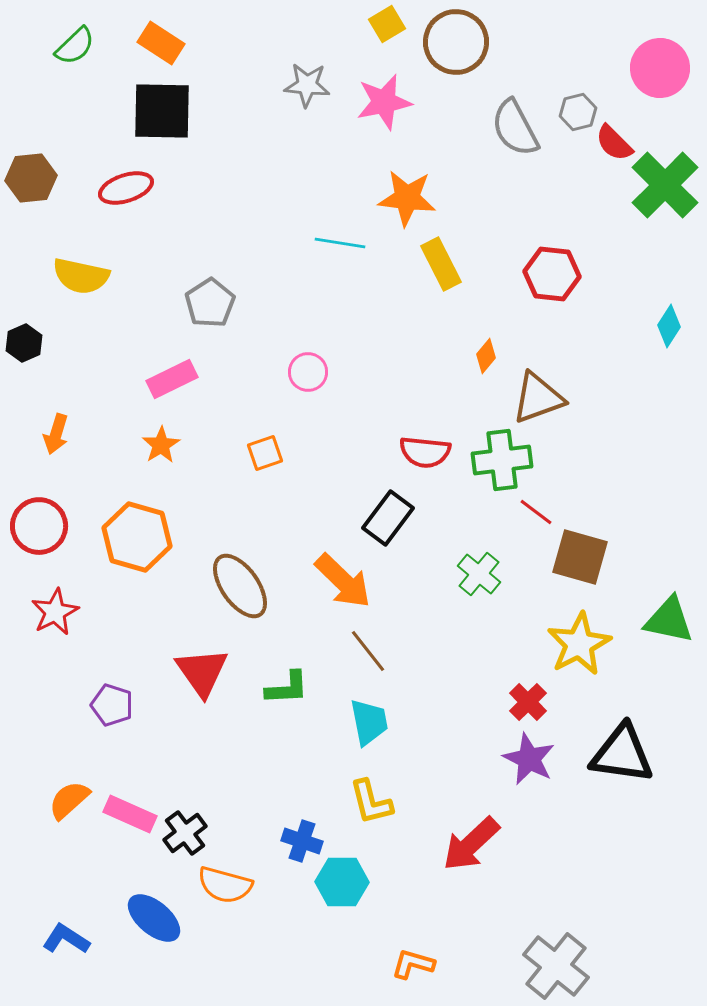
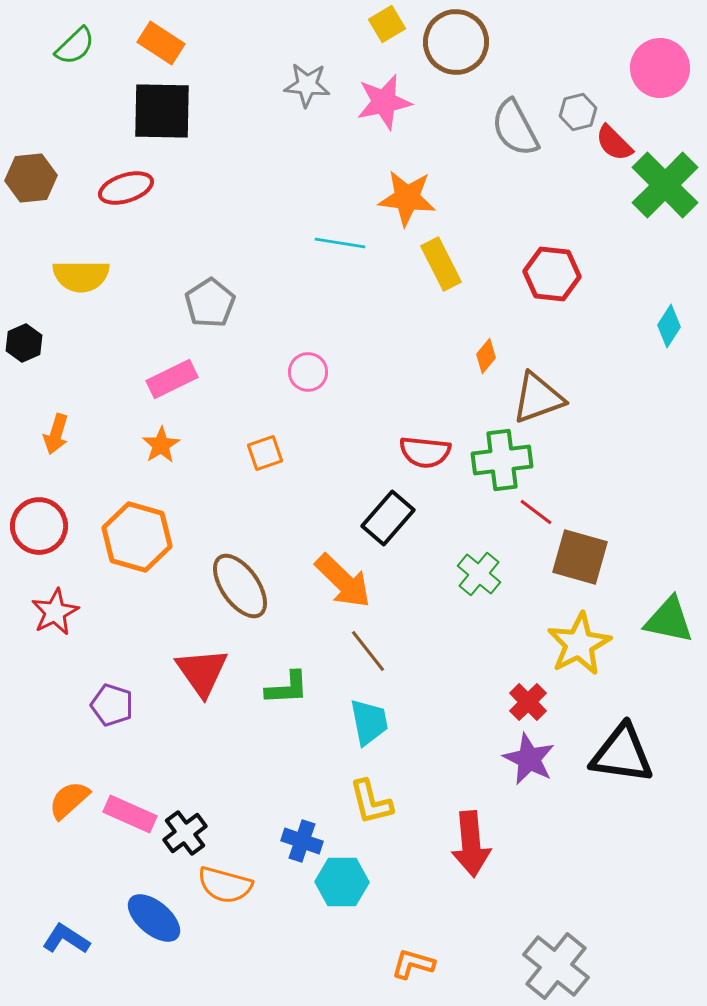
yellow semicircle at (81, 276): rotated 12 degrees counterclockwise
black rectangle at (388, 518): rotated 4 degrees clockwise
red arrow at (471, 844): rotated 52 degrees counterclockwise
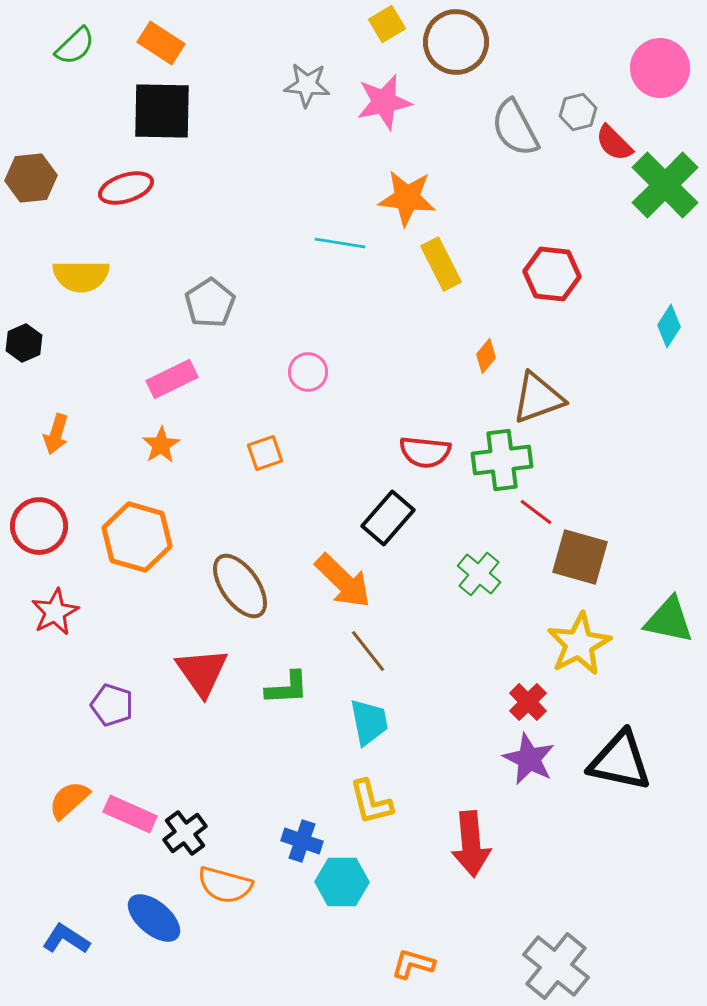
black triangle at (622, 754): moved 2 px left, 7 px down; rotated 4 degrees clockwise
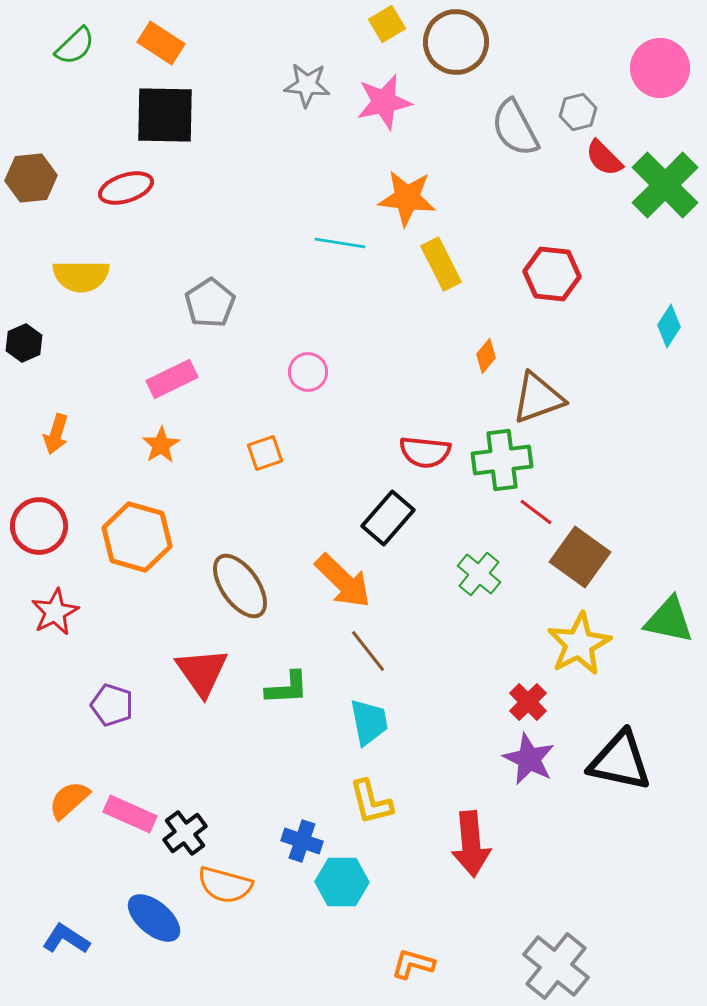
black square at (162, 111): moved 3 px right, 4 px down
red semicircle at (614, 143): moved 10 px left, 15 px down
brown square at (580, 557): rotated 20 degrees clockwise
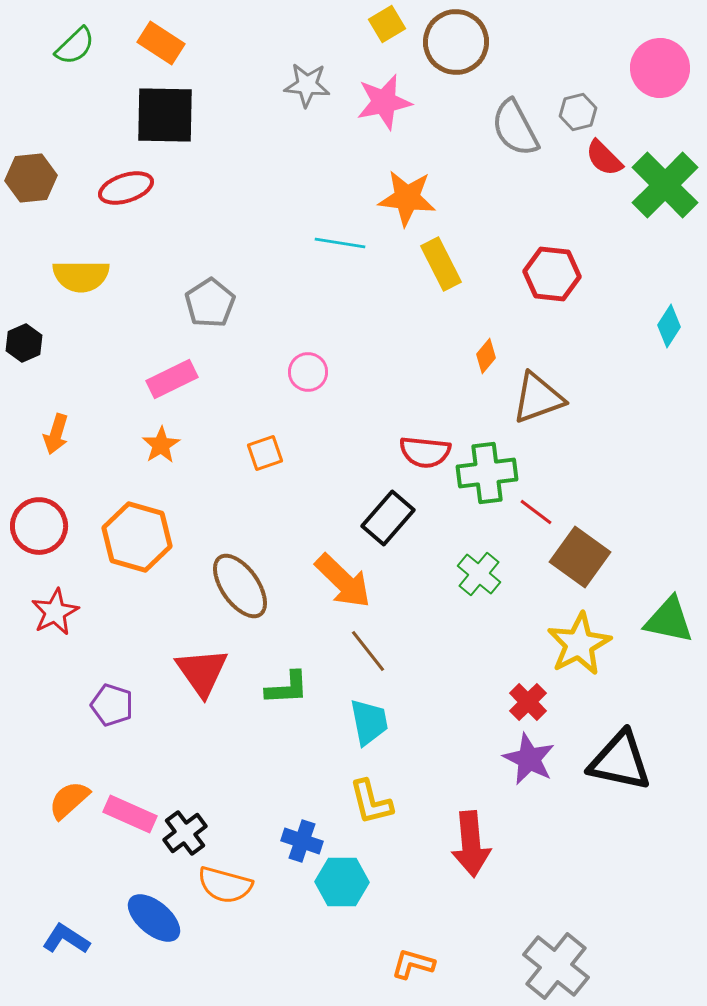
green cross at (502, 460): moved 15 px left, 13 px down
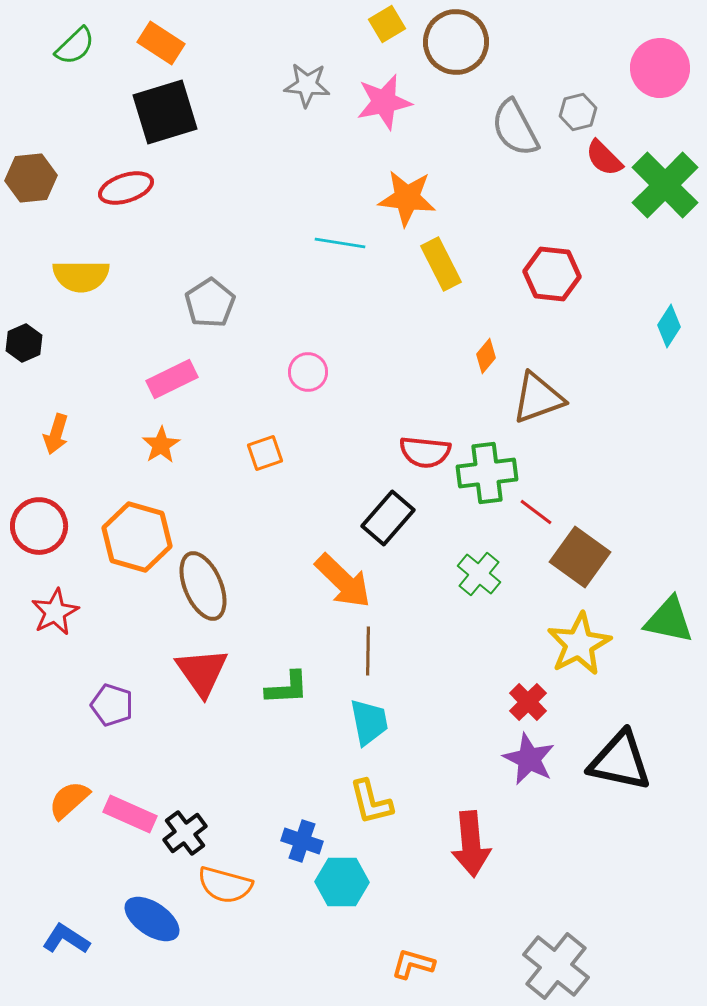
black square at (165, 115): moved 3 px up; rotated 18 degrees counterclockwise
brown ellipse at (240, 586): moved 37 px left; rotated 12 degrees clockwise
brown line at (368, 651): rotated 39 degrees clockwise
blue ellipse at (154, 918): moved 2 px left, 1 px down; rotated 6 degrees counterclockwise
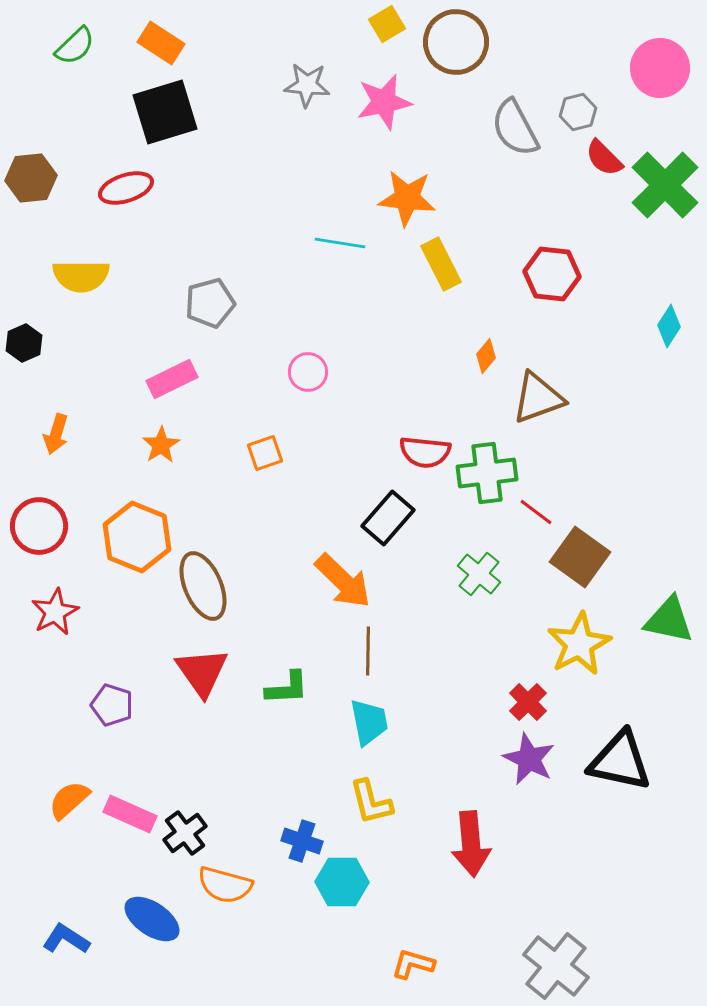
gray pentagon at (210, 303): rotated 18 degrees clockwise
orange hexagon at (137, 537): rotated 6 degrees clockwise
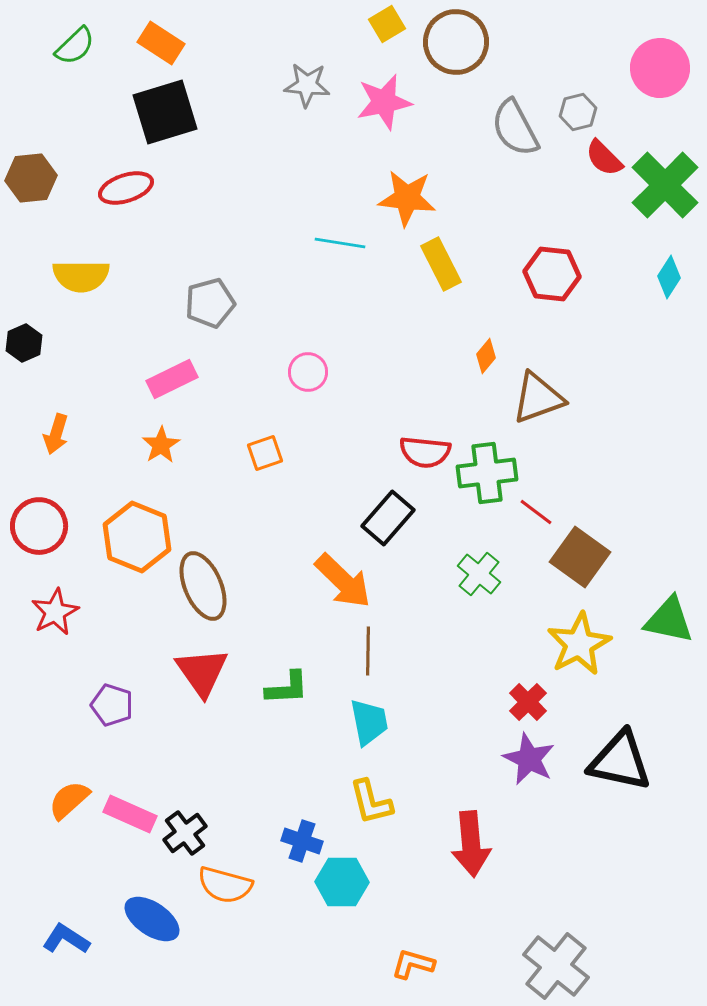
cyan diamond at (669, 326): moved 49 px up
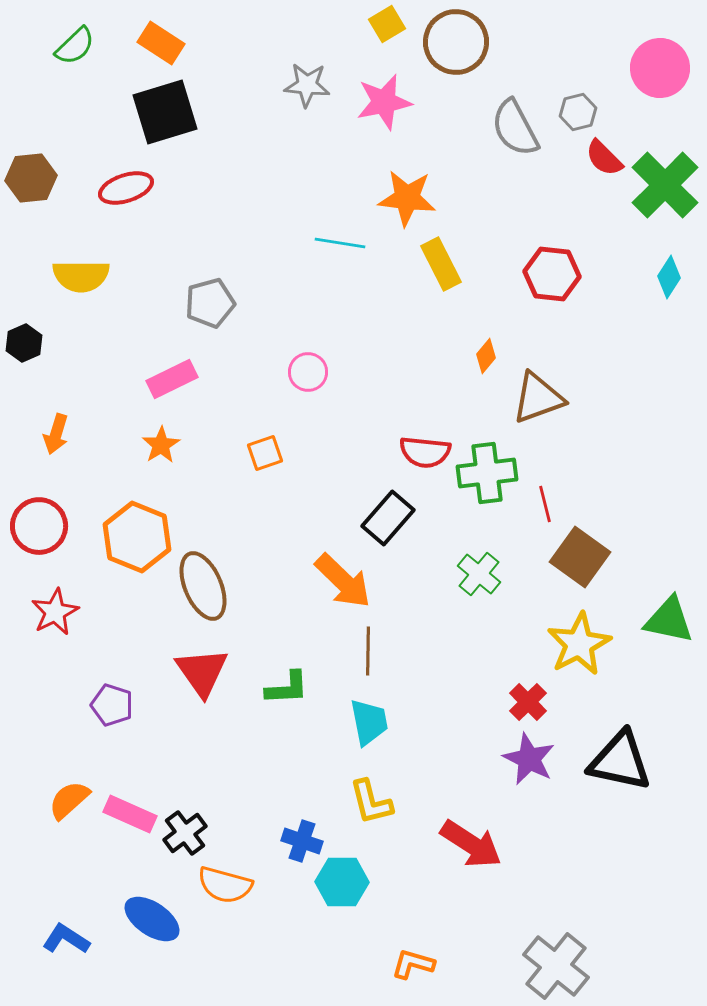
red line at (536, 512): moved 9 px right, 8 px up; rotated 39 degrees clockwise
red arrow at (471, 844): rotated 52 degrees counterclockwise
